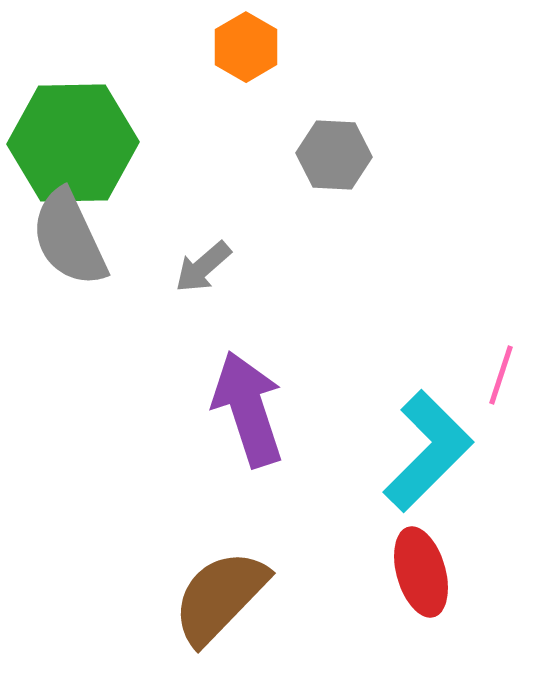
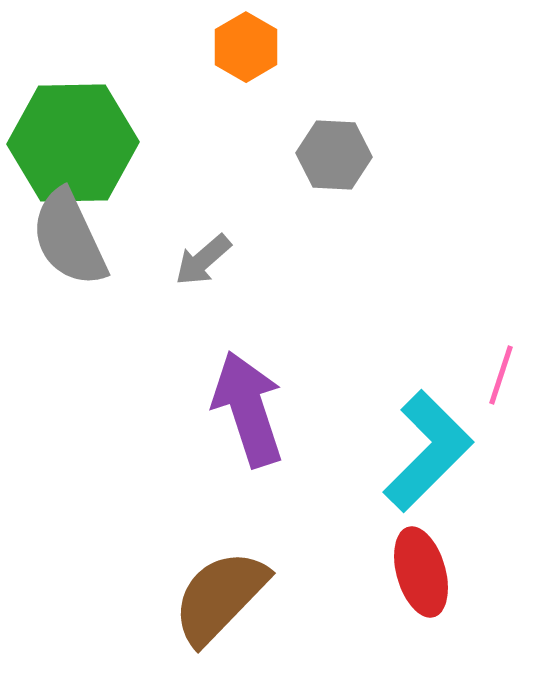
gray arrow: moved 7 px up
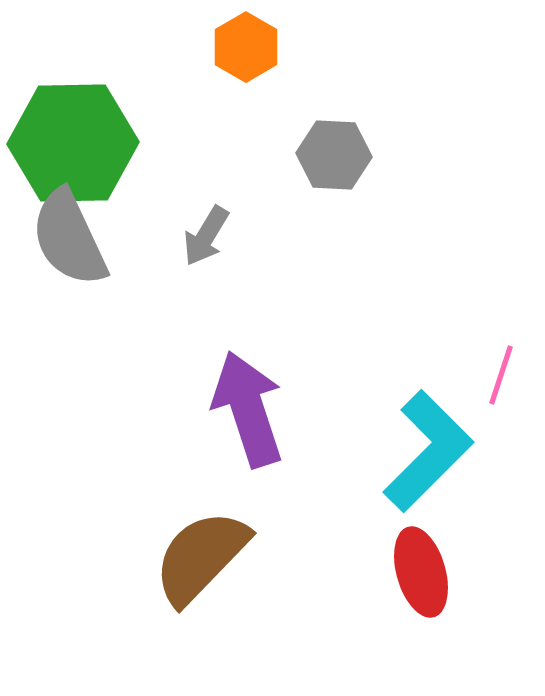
gray arrow: moved 3 px right, 24 px up; rotated 18 degrees counterclockwise
brown semicircle: moved 19 px left, 40 px up
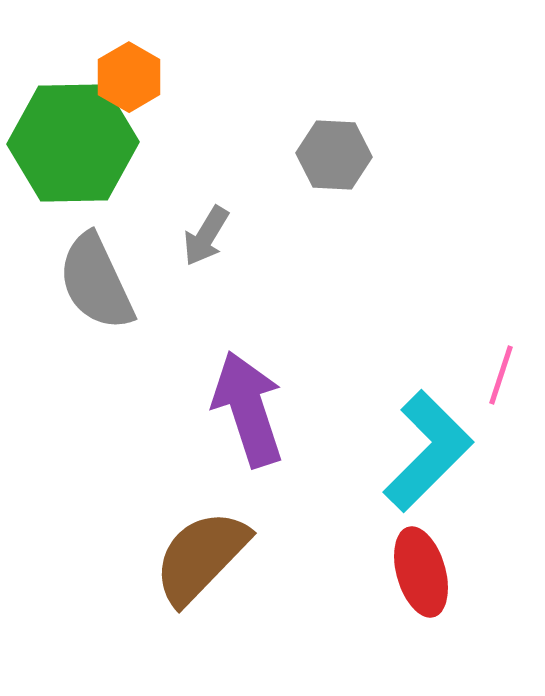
orange hexagon: moved 117 px left, 30 px down
gray semicircle: moved 27 px right, 44 px down
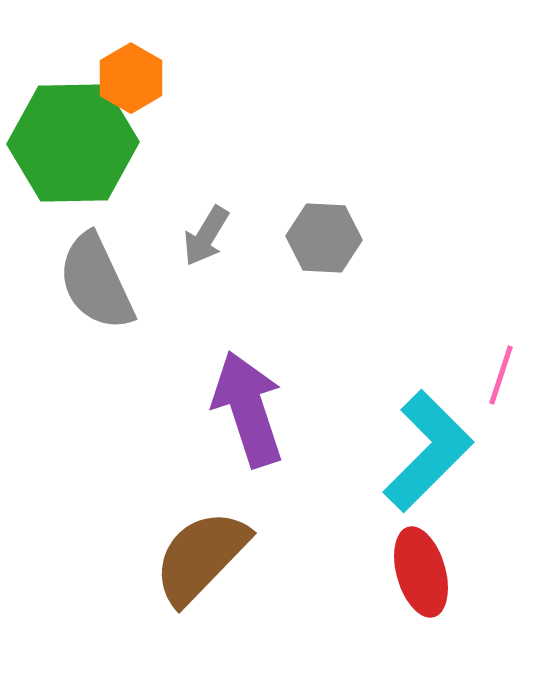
orange hexagon: moved 2 px right, 1 px down
gray hexagon: moved 10 px left, 83 px down
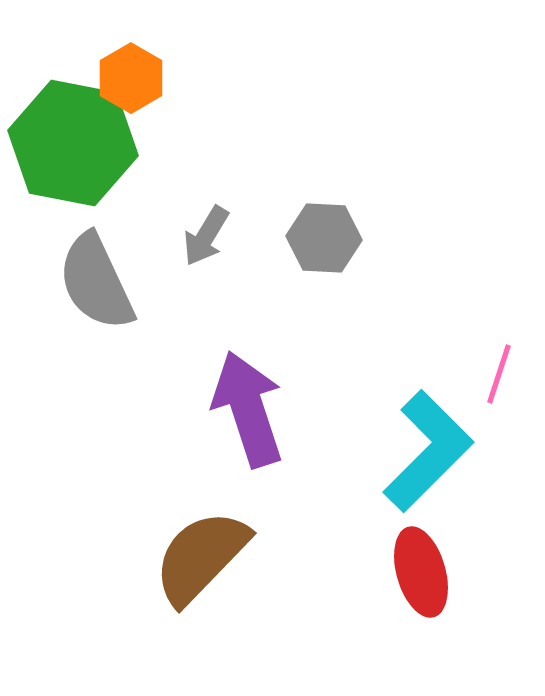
green hexagon: rotated 12 degrees clockwise
pink line: moved 2 px left, 1 px up
